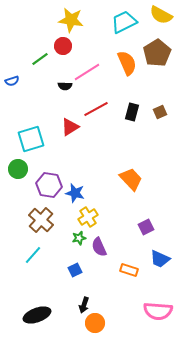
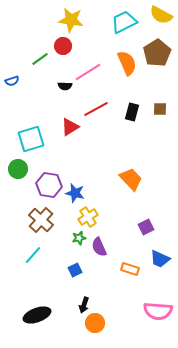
pink line: moved 1 px right
brown square: moved 3 px up; rotated 24 degrees clockwise
orange rectangle: moved 1 px right, 1 px up
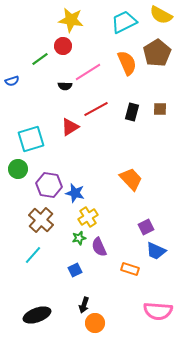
blue trapezoid: moved 4 px left, 8 px up
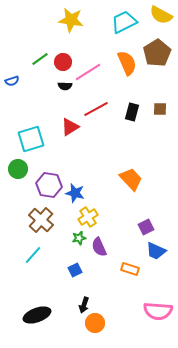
red circle: moved 16 px down
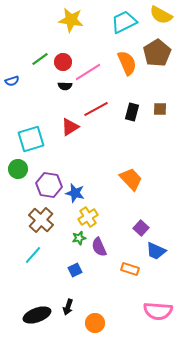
purple square: moved 5 px left, 1 px down; rotated 21 degrees counterclockwise
black arrow: moved 16 px left, 2 px down
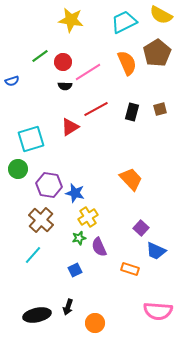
green line: moved 3 px up
brown square: rotated 16 degrees counterclockwise
black ellipse: rotated 8 degrees clockwise
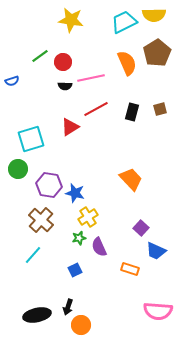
yellow semicircle: moved 7 px left; rotated 30 degrees counterclockwise
pink line: moved 3 px right, 6 px down; rotated 20 degrees clockwise
orange circle: moved 14 px left, 2 px down
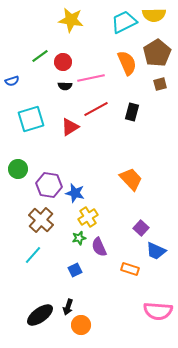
brown square: moved 25 px up
cyan square: moved 20 px up
black ellipse: moved 3 px right; rotated 24 degrees counterclockwise
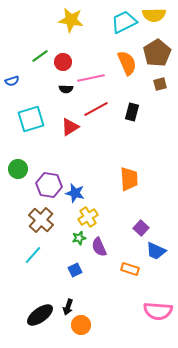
black semicircle: moved 1 px right, 3 px down
orange trapezoid: moved 2 px left; rotated 40 degrees clockwise
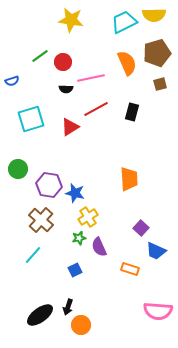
brown pentagon: rotated 16 degrees clockwise
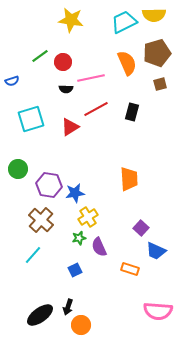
blue star: rotated 24 degrees counterclockwise
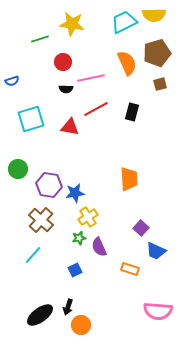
yellow star: moved 1 px right, 4 px down
green line: moved 17 px up; rotated 18 degrees clockwise
red triangle: rotated 42 degrees clockwise
